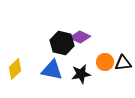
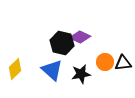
blue triangle: rotated 30 degrees clockwise
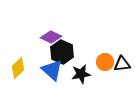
purple diamond: moved 29 px left
black hexagon: moved 9 px down; rotated 10 degrees clockwise
black triangle: moved 1 px left, 1 px down
yellow diamond: moved 3 px right, 1 px up
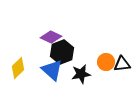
black hexagon: rotated 15 degrees clockwise
orange circle: moved 1 px right
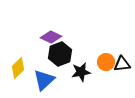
black hexagon: moved 2 px left, 2 px down
blue triangle: moved 8 px left, 10 px down; rotated 35 degrees clockwise
black star: moved 2 px up
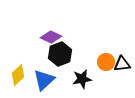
yellow diamond: moved 7 px down
black star: moved 1 px right, 7 px down
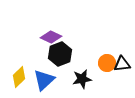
orange circle: moved 1 px right, 1 px down
yellow diamond: moved 1 px right, 2 px down
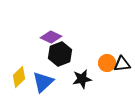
blue triangle: moved 1 px left, 2 px down
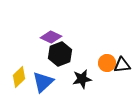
black triangle: moved 1 px down
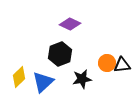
purple diamond: moved 19 px right, 13 px up
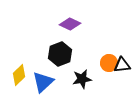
orange circle: moved 2 px right
yellow diamond: moved 2 px up
